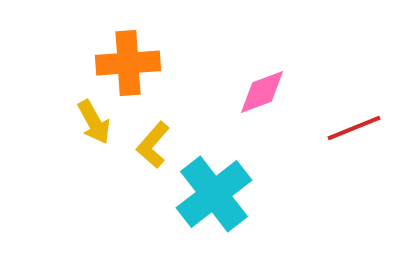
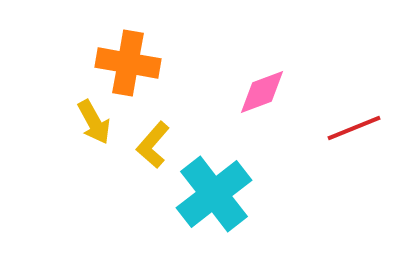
orange cross: rotated 14 degrees clockwise
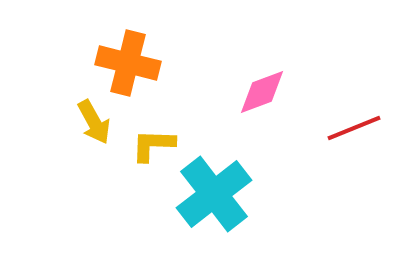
orange cross: rotated 4 degrees clockwise
yellow L-shape: rotated 51 degrees clockwise
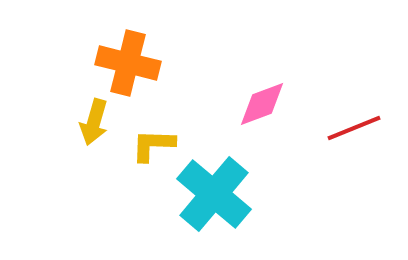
pink diamond: moved 12 px down
yellow arrow: rotated 45 degrees clockwise
cyan cross: rotated 12 degrees counterclockwise
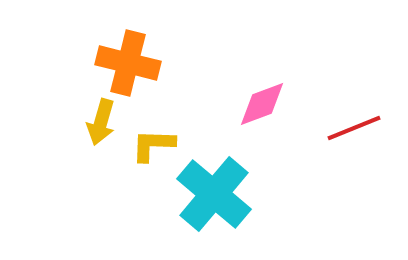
yellow arrow: moved 7 px right
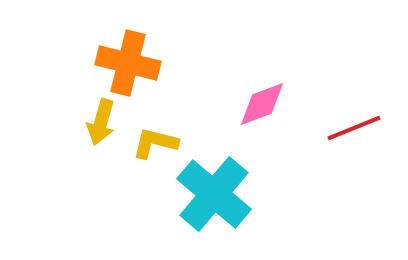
yellow L-shape: moved 2 px right, 2 px up; rotated 12 degrees clockwise
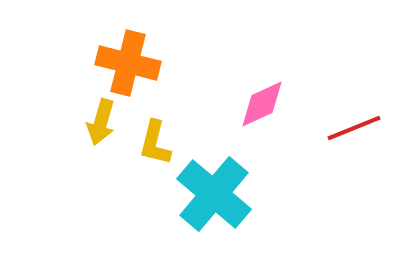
pink diamond: rotated 4 degrees counterclockwise
yellow L-shape: rotated 90 degrees counterclockwise
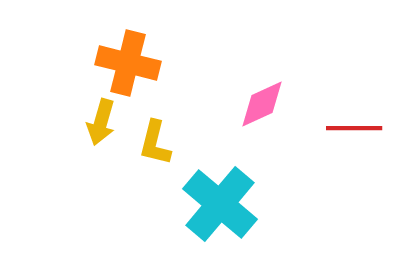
red line: rotated 22 degrees clockwise
cyan cross: moved 6 px right, 10 px down
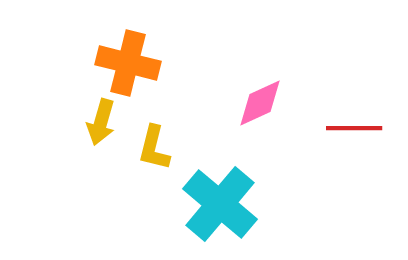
pink diamond: moved 2 px left, 1 px up
yellow L-shape: moved 1 px left, 5 px down
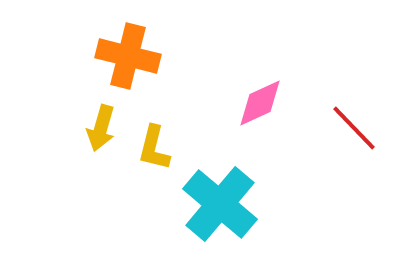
orange cross: moved 7 px up
yellow arrow: moved 6 px down
red line: rotated 46 degrees clockwise
